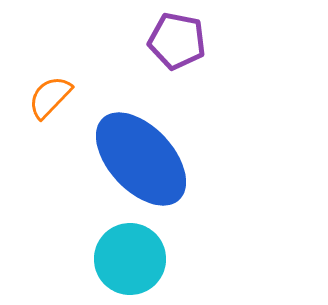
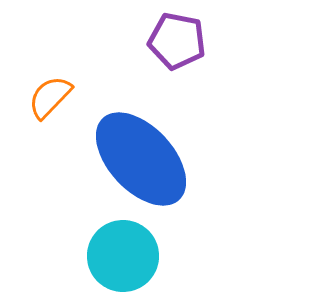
cyan circle: moved 7 px left, 3 px up
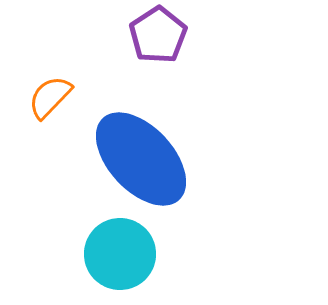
purple pentagon: moved 19 px left, 6 px up; rotated 28 degrees clockwise
cyan circle: moved 3 px left, 2 px up
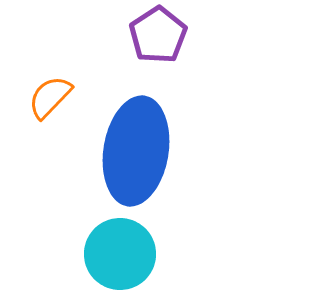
blue ellipse: moved 5 px left, 8 px up; rotated 52 degrees clockwise
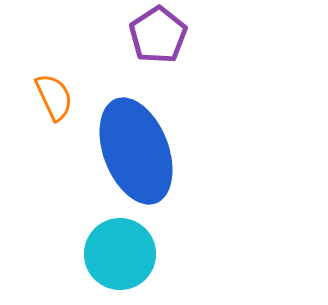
orange semicircle: moved 4 px right; rotated 111 degrees clockwise
blue ellipse: rotated 30 degrees counterclockwise
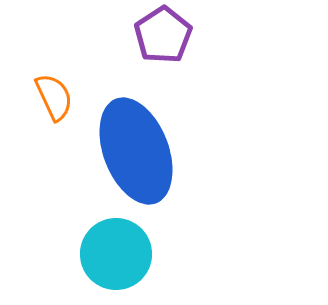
purple pentagon: moved 5 px right
cyan circle: moved 4 px left
